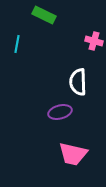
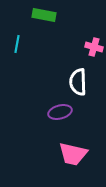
green rectangle: rotated 15 degrees counterclockwise
pink cross: moved 6 px down
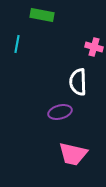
green rectangle: moved 2 px left
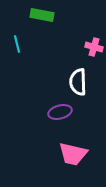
cyan line: rotated 24 degrees counterclockwise
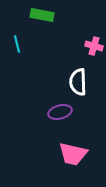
pink cross: moved 1 px up
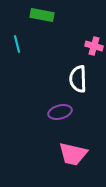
white semicircle: moved 3 px up
